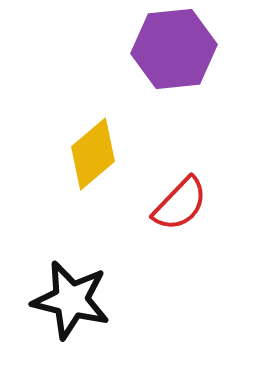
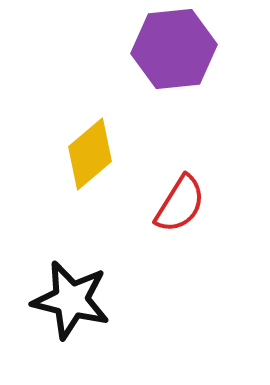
yellow diamond: moved 3 px left
red semicircle: rotated 12 degrees counterclockwise
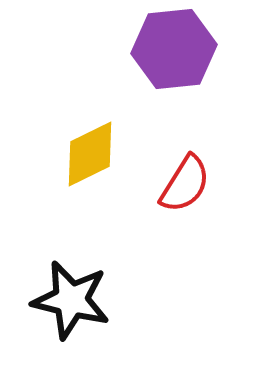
yellow diamond: rotated 14 degrees clockwise
red semicircle: moved 5 px right, 20 px up
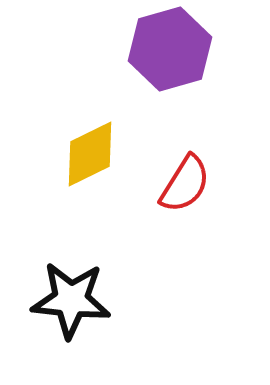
purple hexagon: moved 4 px left; rotated 10 degrees counterclockwise
black star: rotated 8 degrees counterclockwise
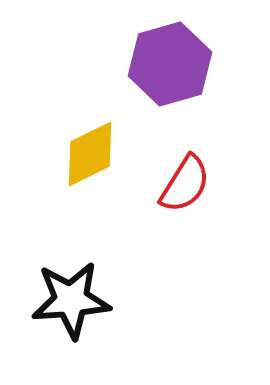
purple hexagon: moved 15 px down
black star: rotated 10 degrees counterclockwise
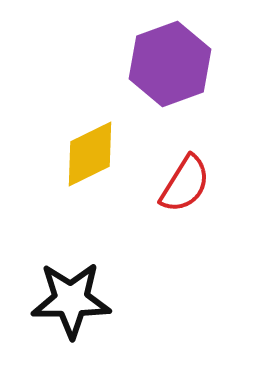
purple hexagon: rotated 4 degrees counterclockwise
black star: rotated 4 degrees clockwise
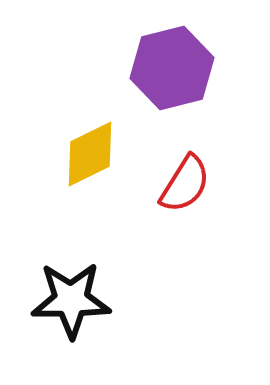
purple hexagon: moved 2 px right, 4 px down; rotated 6 degrees clockwise
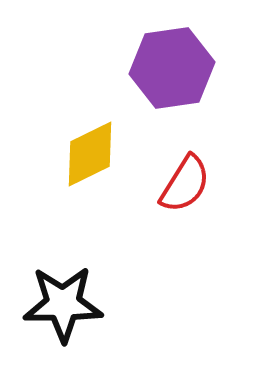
purple hexagon: rotated 6 degrees clockwise
black star: moved 8 px left, 4 px down
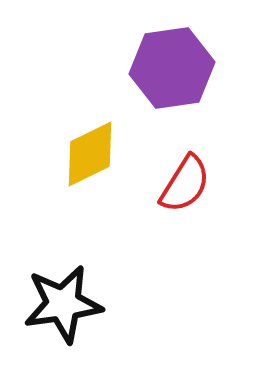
black star: rotated 8 degrees counterclockwise
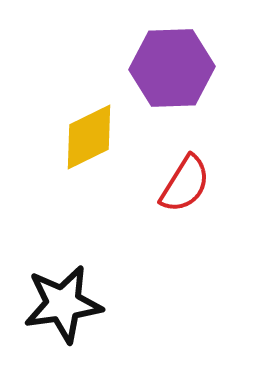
purple hexagon: rotated 6 degrees clockwise
yellow diamond: moved 1 px left, 17 px up
